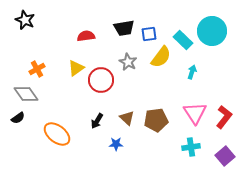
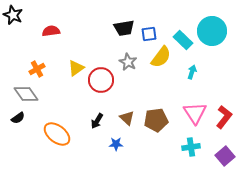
black star: moved 12 px left, 5 px up
red semicircle: moved 35 px left, 5 px up
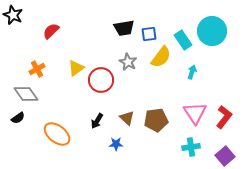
red semicircle: rotated 36 degrees counterclockwise
cyan rectangle: rotated 12 degrees clockwise
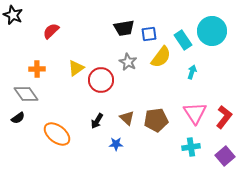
orange cross: rotated 28 degrees clockwise
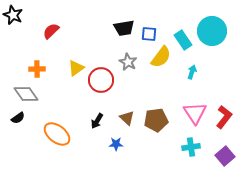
blue square: rotated 14 degrees clockwise
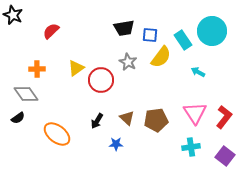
blue square: moved 1 px right, 1 px down
cyan arrow: moved 6 px right; rotated 80 degrees counterclockwise
purple square: rotated 12 degrees counterclockwise
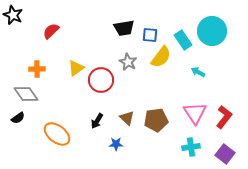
purple square: moved 2 px up
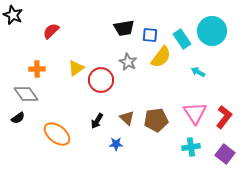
cyan rectangle: moved 1 px left, 1 px up
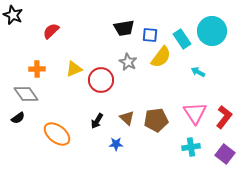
yellow triangle: moved 2 px left, 1 px down; rotated 12 degrees clockwise
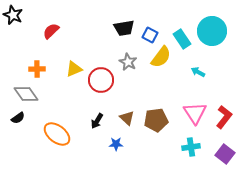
blue square: rotated 21 degrees clockwise
